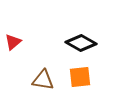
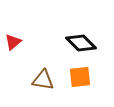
black diamond: rotated 16 degrees clockwise
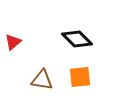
black diamond: moved 4 px left, 4 px up
brown triangle: moved 1 px left
